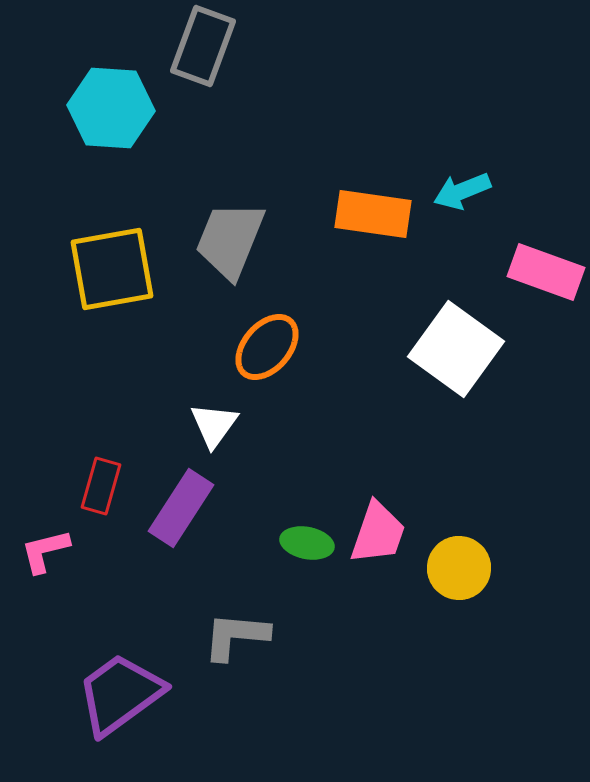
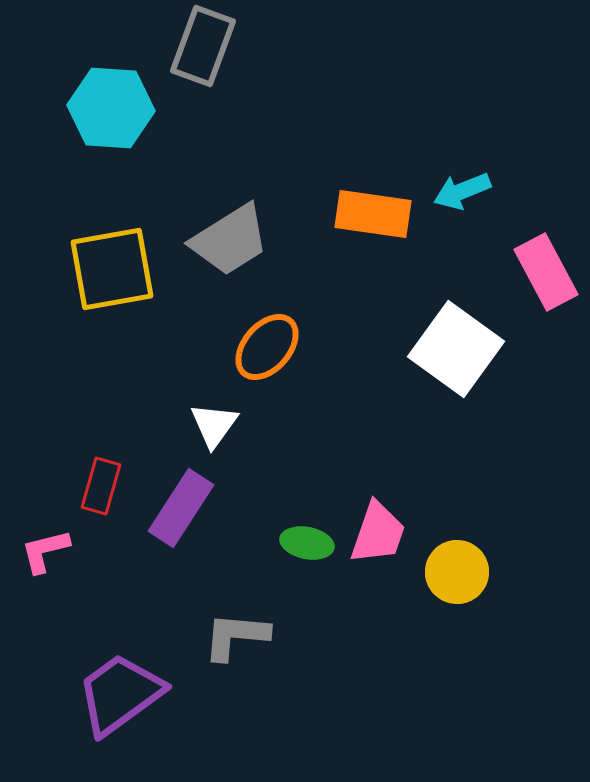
gray trapezoid: rotated 144 degrees counterclockwise
pink rectangle: rotated 42 degrees clockwise
yellow circle: moved 2 px left, 4 px down
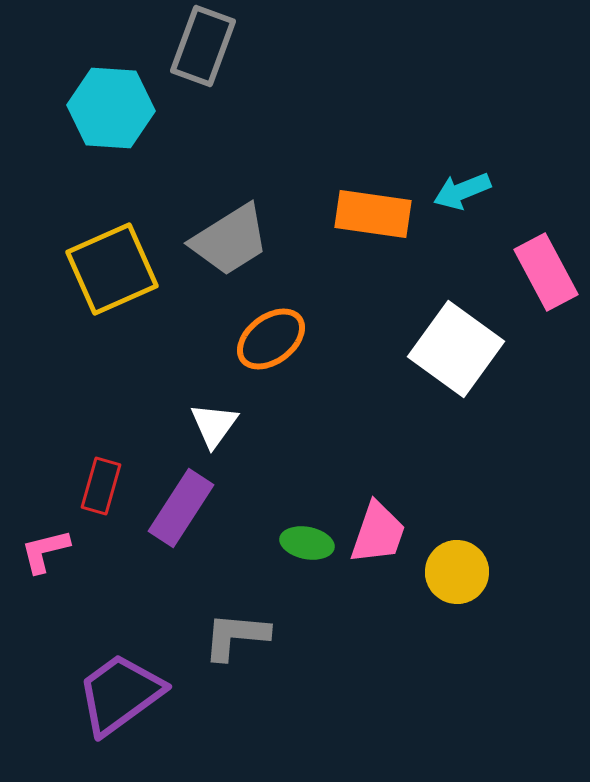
yellow square: rotated 14 degrees counterclockwise
orange ellipse: moved 4 px right, 8 px up; rotated 12 degrees clockwise
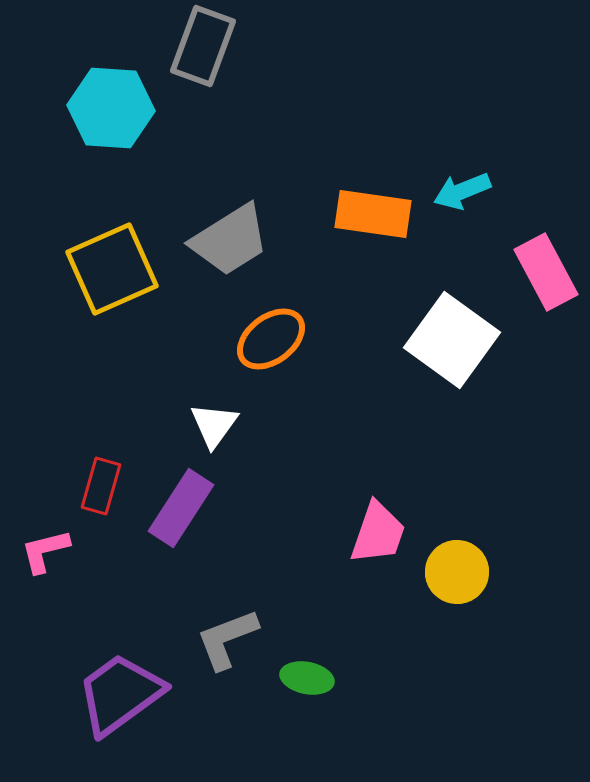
white square: moved 4 px left, 9 px up
green ellipse: moved 135 px down
gray L-shape: moved 9 px left, 3 px down; rotated 26 degrees counterclockwise
